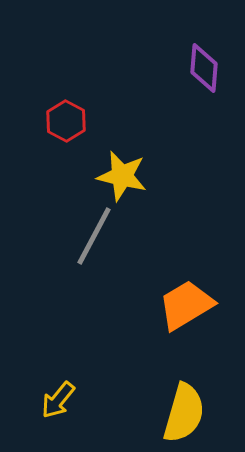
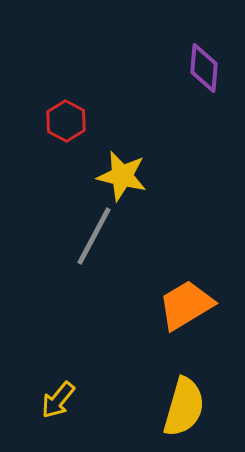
yellow semicircle: moved 6 px up
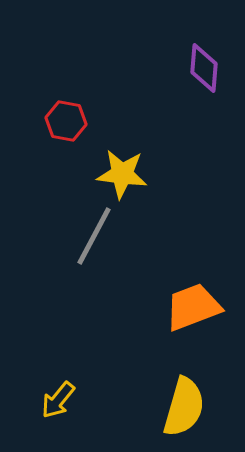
red hexagon: rotated 18 degrees counterclockwise
yellow star: moved 2 px up; rotated 6 degrees counterclockwise
orange trapezoid: moved 7 px right, 2 px down; rotated 10 degrees clockwise
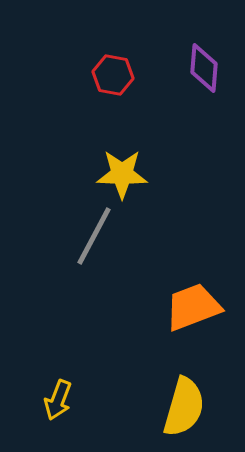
red hexagon: moved 47 px right, 46 px up
yellow star: rotated 6 degrees counterclockwise
yellow arrow: rotated 18 degrees counterclockwise
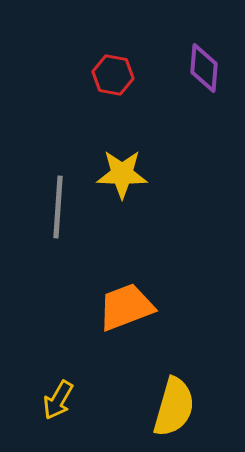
gray line: moved 36 px left, 29 px up; rotated 24 degrees counterclockwise
orange trapezoid: moved 67 px left
yellow arrow: rotated 9 degrees clockwise
yellow semicircle: moved 10 px left
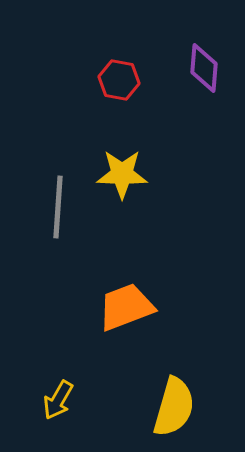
red hexagon: moved 6 px right, 5 px down
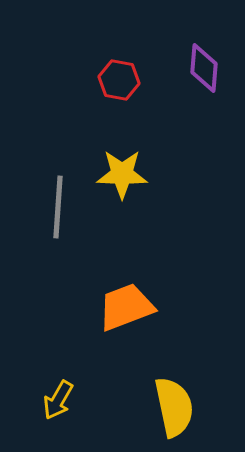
yellow semicircle: rotated 28 degrees counterclockwise
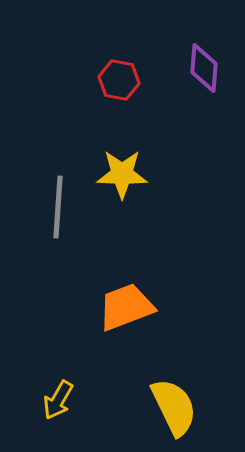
yellow semicircle: rotated 14 degrees counterclockwise
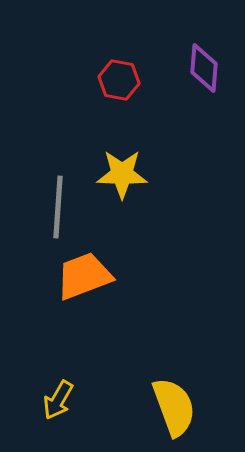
orange trapezoid: moved 42 px left, 31 px up
yellow semicircle: rotated 6 degrees clockwise
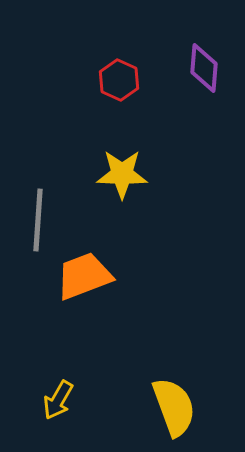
red hexagon: rotated 15 degrees clockwise
gray line: moved 20 px left, 13 px down
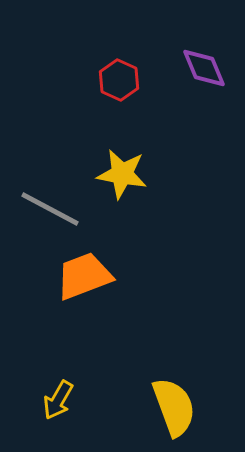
purple diamond: rotated 27 degrees counterclockwise
yellow star: rotated 9 degrees clockwise
gray line: moved 12 px right, 11 px up; rotated 66 degrees counterclockwise
